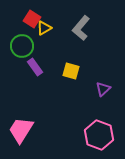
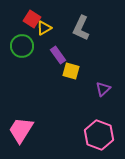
gray L-shape: rotated 15 degrees counterclockwise
purple rectangle: moved 23 px right, 12 px up
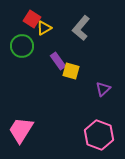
gray L-shape: rotated 15 degrees clockwise
purple rectangle: moved 6 px down
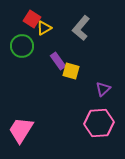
pink hexagon: moved 12 px up; rotated 24 degrees counterclockwise
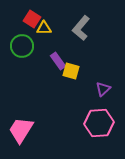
yellow triangle: rotated 28 degrees clockwise
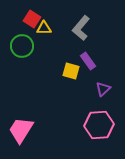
purple rectangle: moved 30 px right
pink hexagon: moved 2 px down
